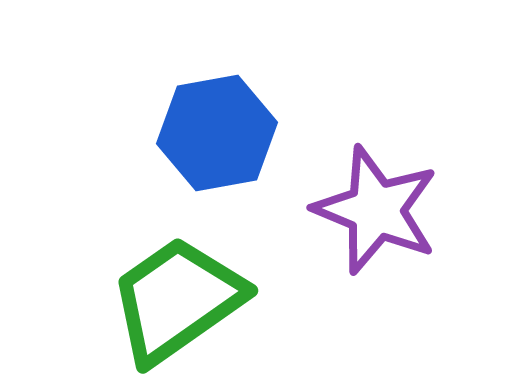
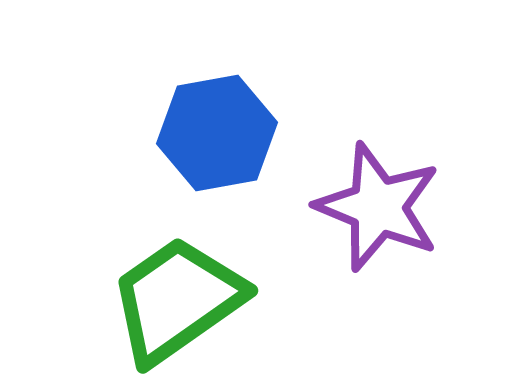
purple star: moved 2 px right, 3 px up
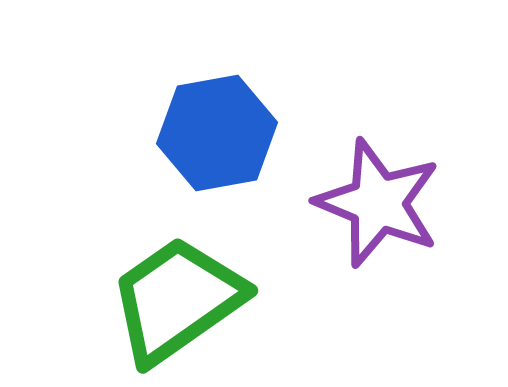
purple star: moved 4 px up
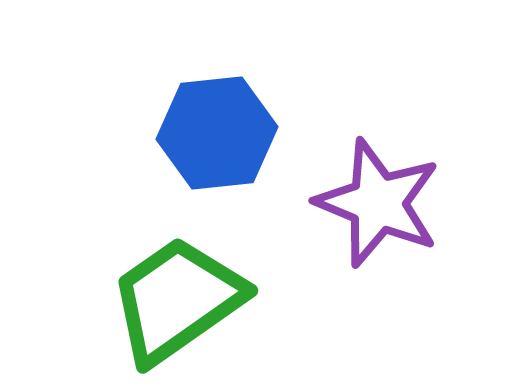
blue hexagon: rotated 4 degrees clockwise
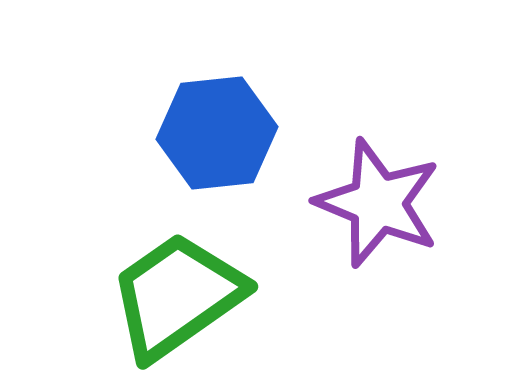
green trapezoid: moved 4 px up
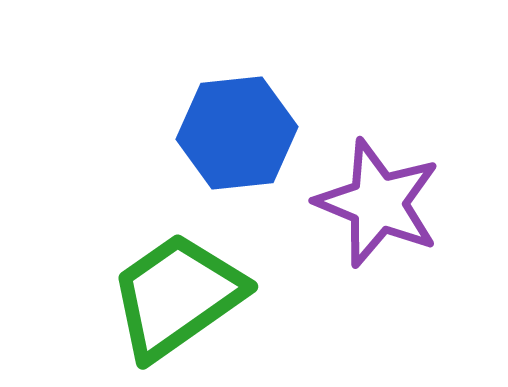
blue hexagon: moved 20 px right
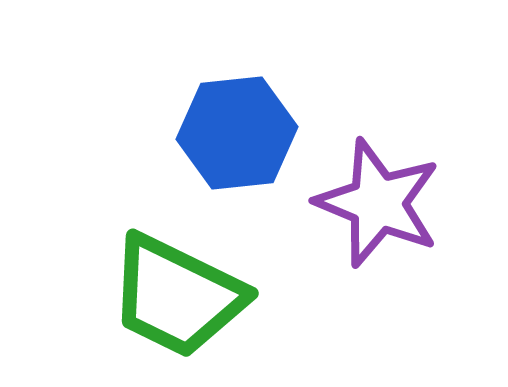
green trapezoid: rotated 119 degrees counterclockwise
